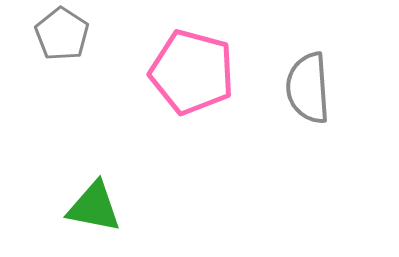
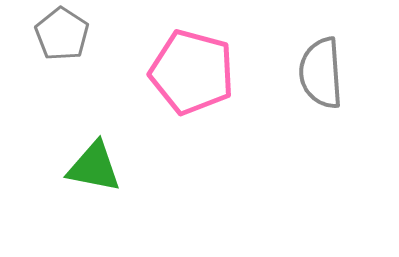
gray semicircle: moved 13 px right, 15 px up
green triangle: moved 40 px up
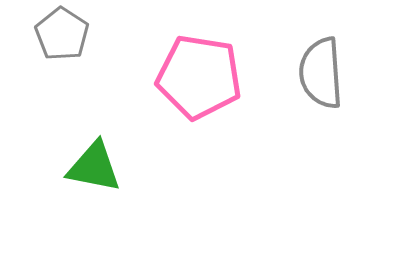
pink pentagon: moved 7 px right, 5 px down; rotated 6 degrees counterclockwise
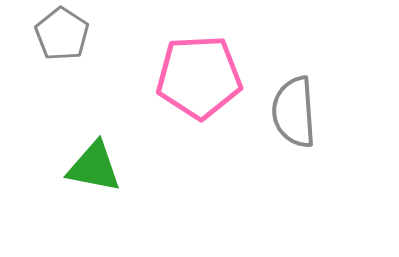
gray semicircle: moved 27 px left, 39 px down
pink pentagon: rotated 12 degrees counterclockwise
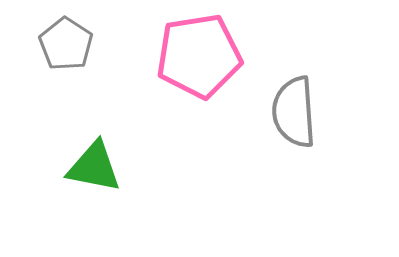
gray pentagon: moved 4 px right, 10 px down
pink pentagon: moved 21 px up; rotated 6 degrees counterclockwise
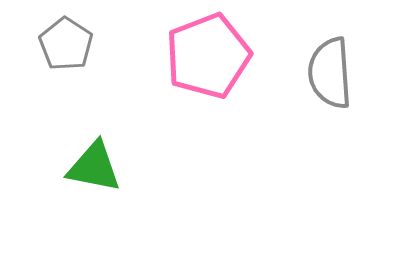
pink pentagon: moved 9 px right; rotated 12 degrees counterclockwise
gray semicircle: moved 36 px right, 39 px up
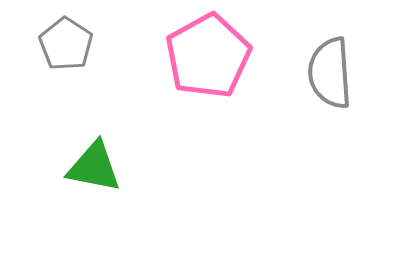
pink pentagon: rotated 8 degrees counterclockwise
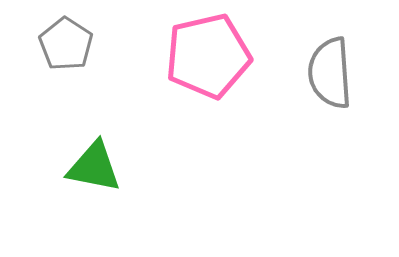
pink pentagon: rotated 16 degrees clockwise
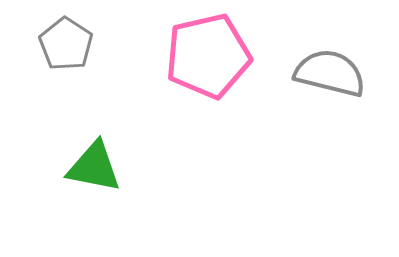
gray semicircle: rotated 108 degrees clockwise
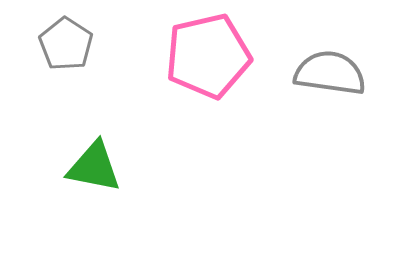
gray semicircle: rotated 6 degrees counterclockwise
